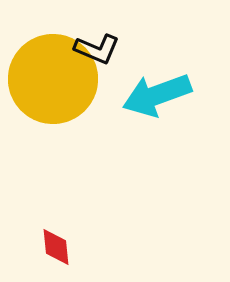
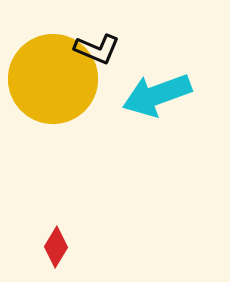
red diamond: rotated 36 degrees clockwise
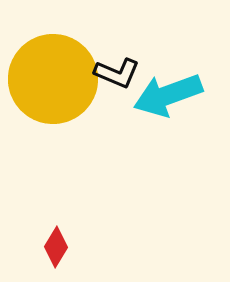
black L-shape: moved 20 px right, 24 px down
cyan arrow: moved 11 px right
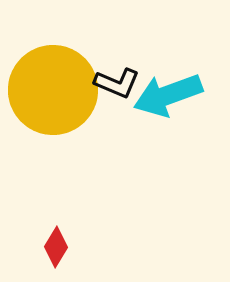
black L-shape: moved 10 px down
yellow circle: moved 11 px down
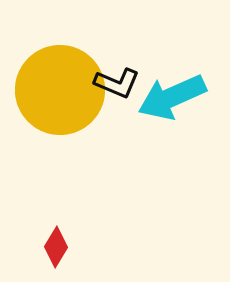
yellow circle: moved 7 px right
cyan arrow: moved 4 px right, 2 px down; rotated 4 degrees counterclockwise
